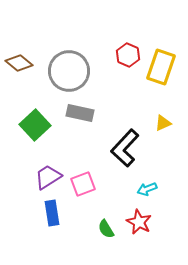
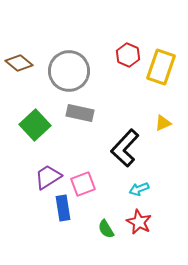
cyan arrow: moved 8 px left
blue rectangle: moved 11 px right, 5 px up
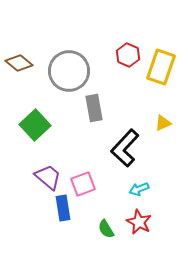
gray rectangle: moved 14 px right, 5 px up; rotated 68 degrees clockwise
purple trapezoid: rotated 72 degrees clockwise
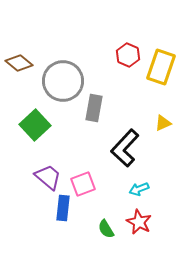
gray circle: moved 6 px left, 10 px down
gray rectangle: rotated 20 degrees clockwise
blue rectangle: rotated 15 degrees clockwise
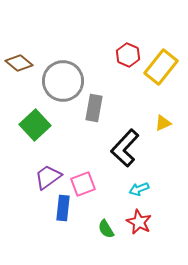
yellow rectangle: rotated 20 degrees clockwise
purple trapezoid: rotated 76 degrees counterclockwise
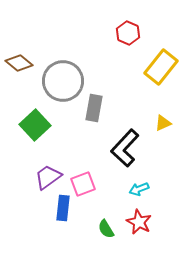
red hexagon: moved 22 px up
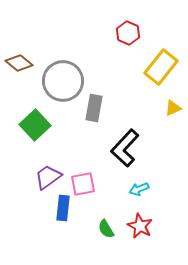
yellow triangle: moved 10 px right, 15 px up
pink square: rotated 10 degrees clockwise
red star: moved 1 px right, 4 px down
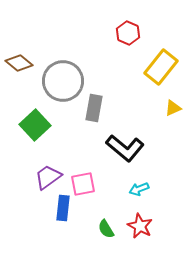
black L-shape: rotated 93 degrees counterclockwise
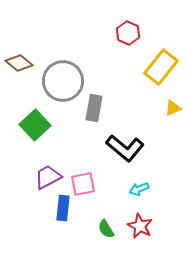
purple trapezoid: rotated 8 degrees clockwise
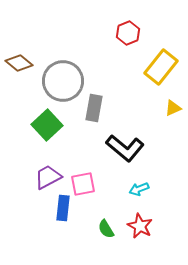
red hexagon: rotated 15 degrees clockwise
green square: moved 12 px right
